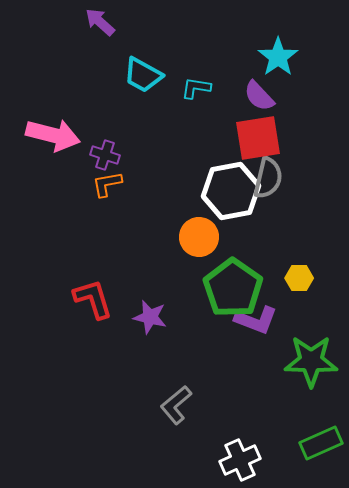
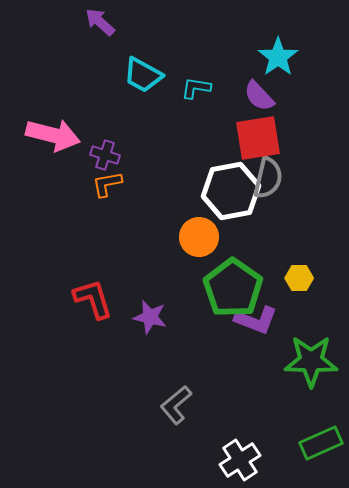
white cross: rotated 9 degrees counterclockwise
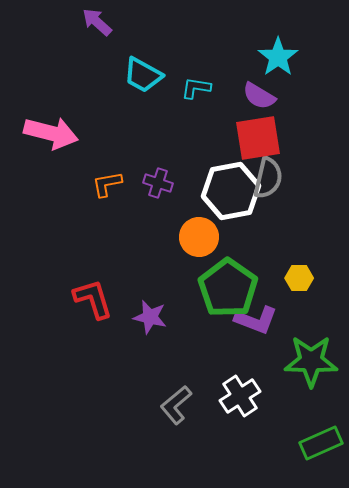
purple arrow: moved 3 px left
purple semicircle: rotated 16 degrees counterclockwise
pink arrow: moved 2 px left, 2 px up
purple cross: moved 53 px right, 28 px down
green pentagon: moved 5 px left
white cross: moved 64 px up
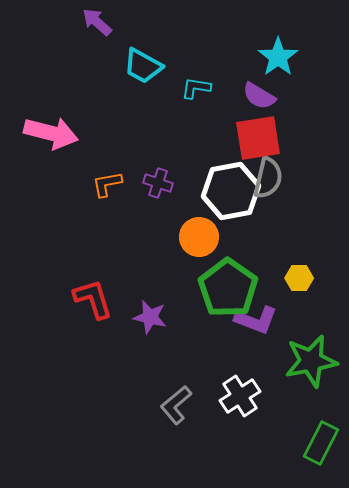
cyan trapezoid: moved 9 px up
green star: rotated 12 degrees counterclockwise
green rectangle: rotated 39 degrees counterclockwise
